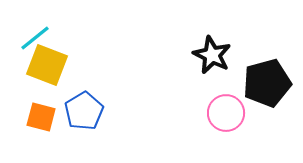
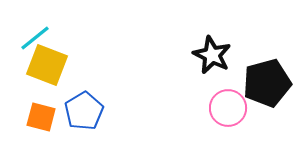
pink circle: moved 2 px right, 5 px up
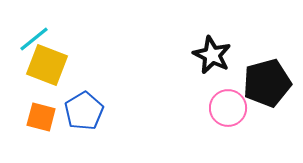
cyan line: moved 1 px left, 1 px down
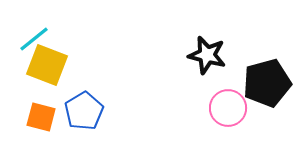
black star: moved 5 px left; rotated 12 degrees counterclockwise
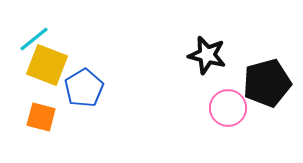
blue pentagon: moved 23 px up
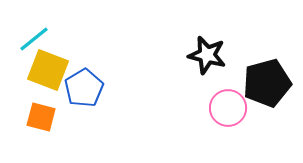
yellow square: moved 1 px right, 5 px down
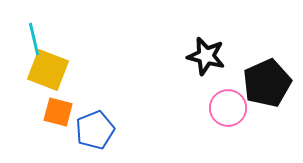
cyan line: rotated 64 degrees counterclockwise
black star: moved 1 px left, 1 px down
black pentagon: rotated 9 degrees counterclockwise
blue pentagon: moved 11 px right, 42 px down; rotated 9 degrees clockwise
orange square: moved 17 px right, 5 px up
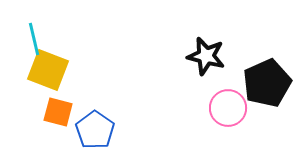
blue pentagon: rotated 15 degrees counterclockwise
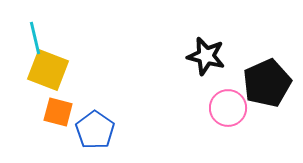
cyan line: moved 1 px right, 1 px up
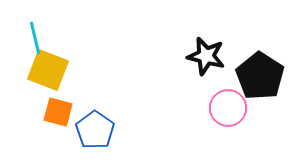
black pentagon: moved 7 px left, 7 px up; rotated 15 degrees counterclockwise
